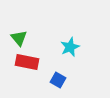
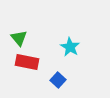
cyan star: rotated 18 degrees counterclockwise
blue square: rotated 14 degrees clockwise
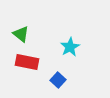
green triangle: moved 2 px right, 4 px up; rotated 12 degrees counterclockwise
cyan star: rotated 12 degrees clockwise
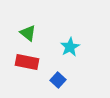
green triangle: moved 7 px right, 1 px up
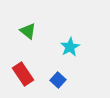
green triangle: moved 2 px up
red rectangle: moved 4 px left, 12 px down; rotated 45 degrees clockwise
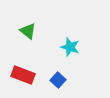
cyan star: rotated 24 degrees counterclockwise
red rectangle: moved 1 px down; rotated 35 degrees counterclockwise
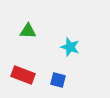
green triangle: rotated 36 degrees counterclockwise
blue square: rotated 28 degrees counterclockwise
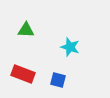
green triangle: moved 2 px left, 1 px up
red rectangle: moved 1 px up
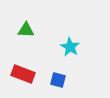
cyan star: rotated 12 degrees clockwise
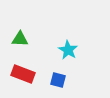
green triangle: moved 6 px left, 9 px down
cyan star: moved 2 px left, 3 px down
